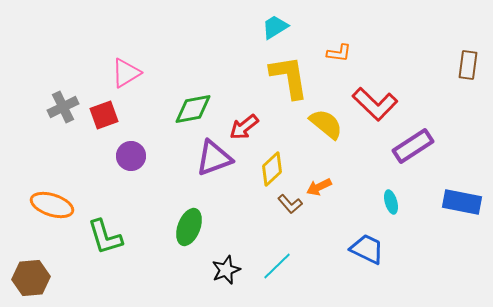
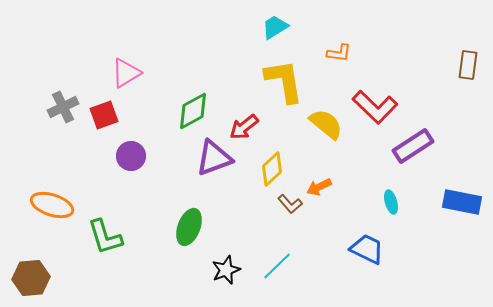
yellow L-shape: moved 5 px left, 4 px down
red L-shape: moved 3 px down
green diamond: moved 2 px down; rotated 18 degrees counterclockwise
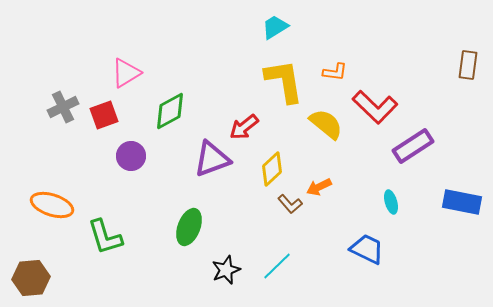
orange L-shape: moved 4 px left, 19 px down
green diamond: moved 23 px left
purple triangle: moved 2 px left, 1 px down
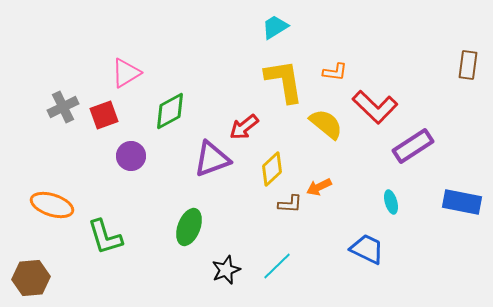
brown L-shape: rotated 45 degrees counterclockwise
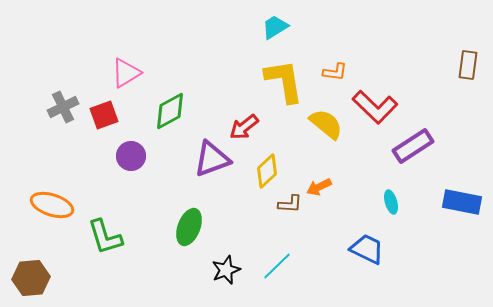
yellow diamond: moved 5 px left, 2 px down
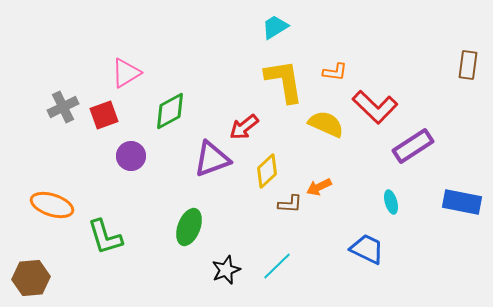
yellow semicircle: rotated 15 degrees counterclockwise
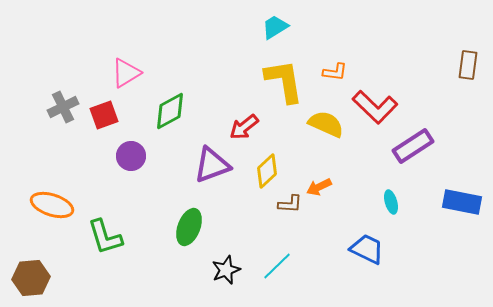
purple triangle: moved 6 px down
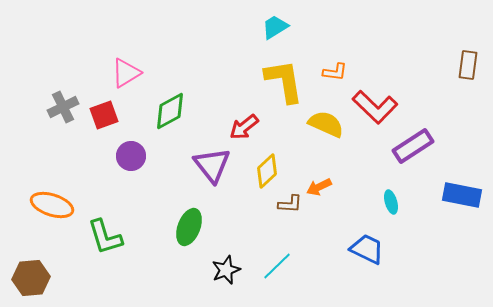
purple triangle: rotated 48 degrees counterclockwise
blue rectangle: moved 7 px up
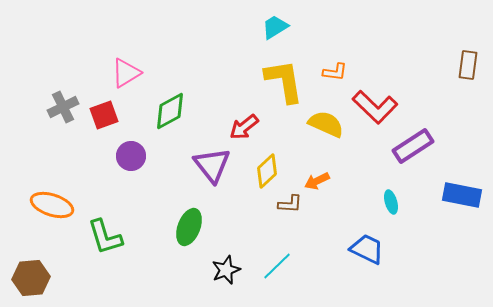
orange arrow: moved 2 px left, 6 px up
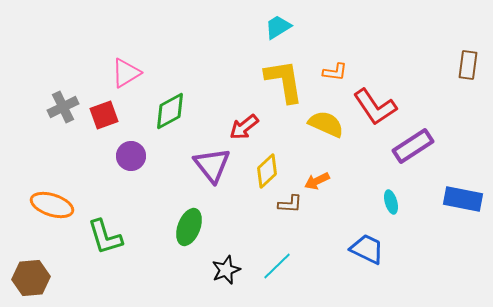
cyan trapezoid: moved 3 px right
red L-shape: rotated 12 degrees clockwise
blue rectangle: moved 1 px right, 4 px down
